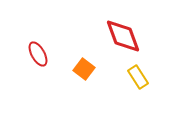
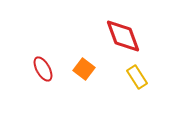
red ellipse: moved 5 px right, 15 px down
yellow rectangle: moved 1 px left
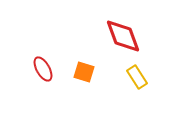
orange square: moved 3 px down; rotated 20 degrees counterclockwise
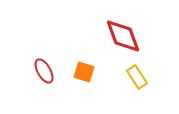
red ellipse: moved 1 px right, 2 px down
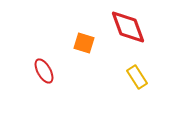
red diamond: moved 5 px right, 9 px up
orange square: moved 29 px up
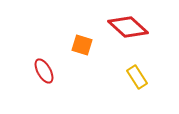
red diamond: rotated 27 degrees counterclockwise
orange square: moved 2 px left, 2 px down
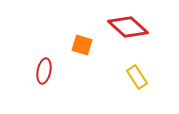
red ellipse: rotated 40 degrees clockwise
